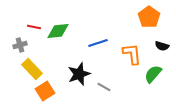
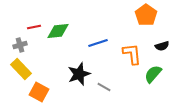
orange pentagon: moved 3 px left, 2 px up
red line: rotated 24 degrees counterclockwise
black semicircle: rotated 32 degrees counterclockwise
yellow rectangle: moved 11 px left
orange square: moved 6 px left, 1 px down; rotated 30 degrees counterclockwise
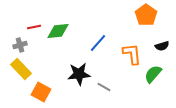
blue line: rotated 30 degrees counterclockwise
black star: rotated 15 degrees clockwise
orange square: moved 2 px right
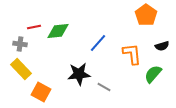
gray cross: moved 1 px up; rotated 24 degrees clockwise
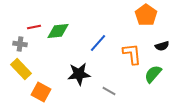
gray line: moved 5 px right, 4 px down
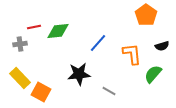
gray cross: rotated 16 degrees counterclockwise
yellow rectangle: moved 1 px left, 9 px down
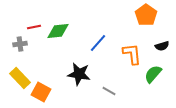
black star: rotated 15 degrees clockwise
